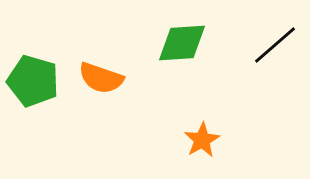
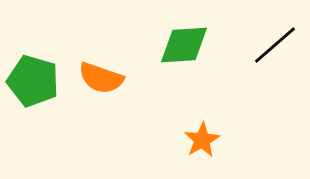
green diamond: moved 2 px right, 2 px down
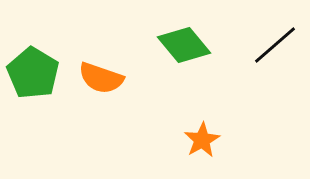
green diamond: rotated 54 degrees clockwise
green pentagon: moved 8 px up; rotated 15 degrees clockwise
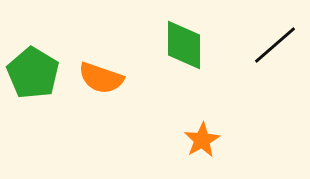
green diamond: rotated 40 degrees clockwise
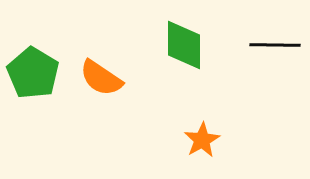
black line: rotated 42 degrees clockwise
orange semicircle: rotated 15 degrees clockwise
